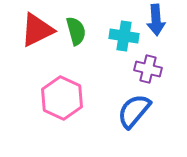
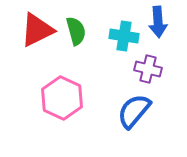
blue arrow: moved 2 px right, 2 px down
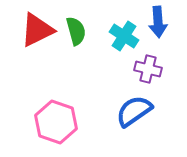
cyan cross: rotated 24 degrees clockwise
pink hexagon: moved 6 px left, 24 px down; rotated 6 degrees counterclockwise
blue semicircle: rotated 15 degrees clockwise
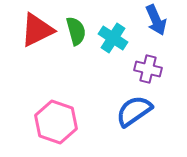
blue arrow: moved 2 px left, 2 px up; rotated 20 degrees counterclockwise
cyan cross: moved 11 px left, 2 px down
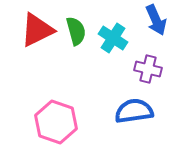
blue semicircle: rotated 27 degrees clockwise
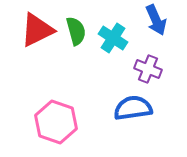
purple cross: rotated 8 degrees clockwise
blue semicircle: moved 1 px left, 3 px up
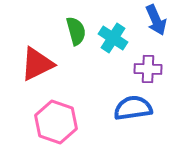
red triangle: moved 34 px down
purple cross: rotated 20 degrees counterclockwise
